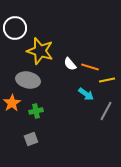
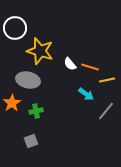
gray line: rotated 12 degrees clockwise
gray square: moved 2 px down
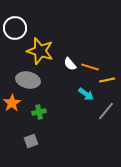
green cross: moved 3 px right, 1 px down
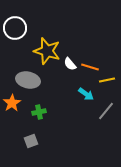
yellow star: moved 7 px right
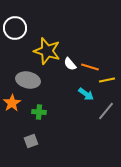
green cross: rotated 16 degrees clockwise
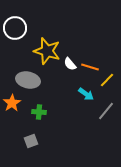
yellow line: rotated 35 degrees counterclockwise
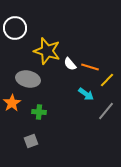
gray ellipse: moved 1 px up
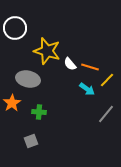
cyan arrow: moved 1 px right, 5 px up
gray line: moved 3 px down
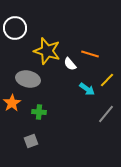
orange line: moved 13 px up
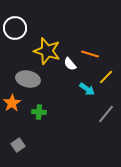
yellow line: moved 1 px left, 3 px up
gray square: moved 13 px left, 4 px down; rotated 16 degrees counterclockwise
